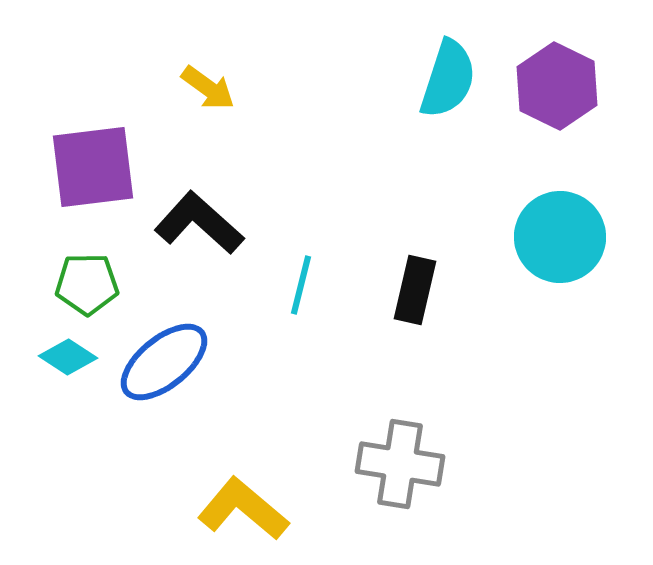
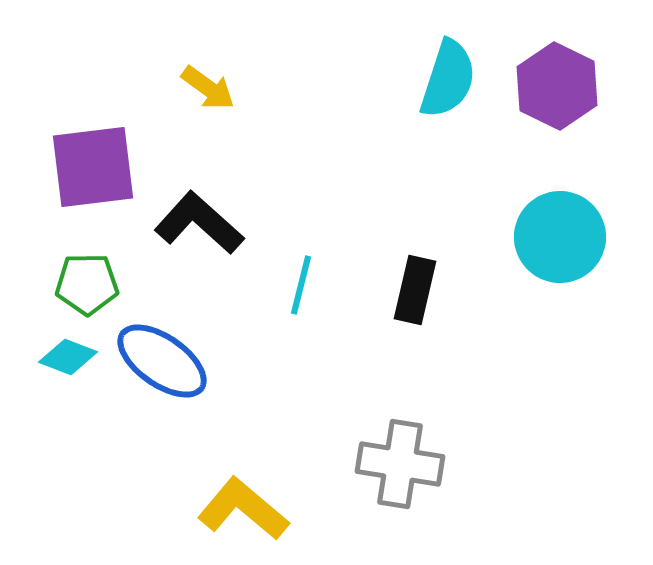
cyan diamond: rotated 12 degrees counterclockwise
blue ellipse: moved 2 px left, 1 px up; rotated 74 degrees clockwise
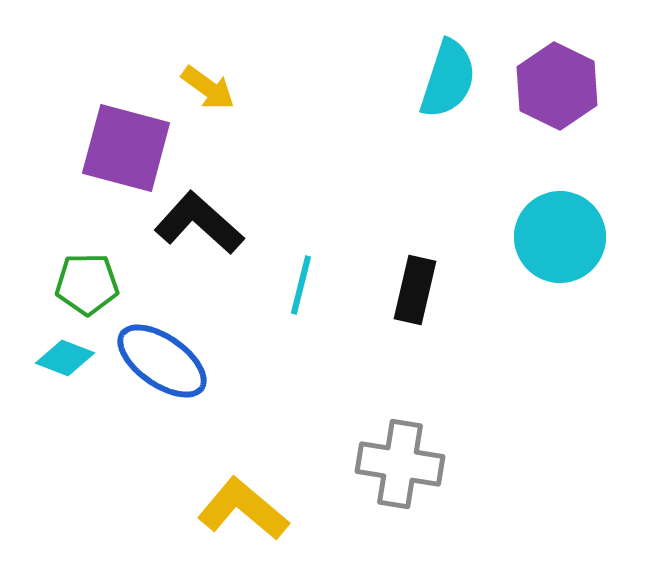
purple square: moved 33 px right, 19 px up; rotated 22 degrees clockwise
cyan diamond: moved 3 px left, 1 px down
